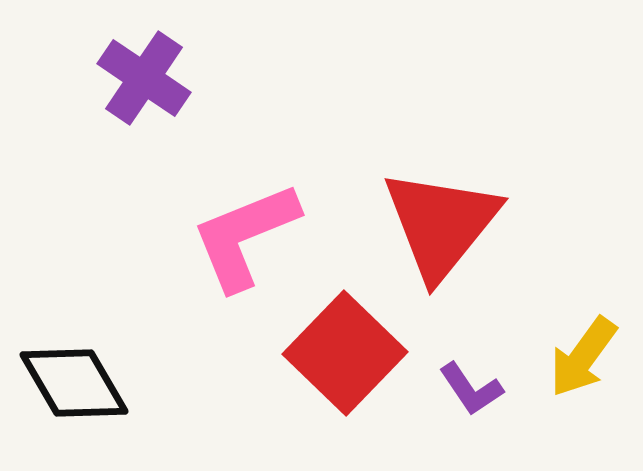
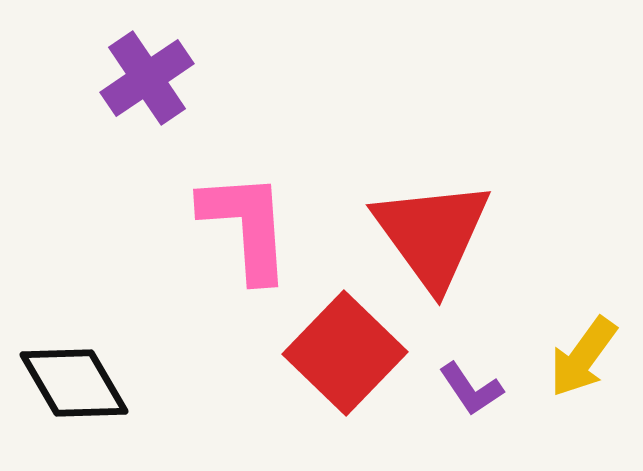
purple cross: moved 3 px right; rotated 22 degrees clockwise
red triangle: moved 9 px left, 10 px down; rotated 15 degrees counterclockwise
pink L-shape: moved 1 px right, 10 px up; rotated 108 degrees clockwise
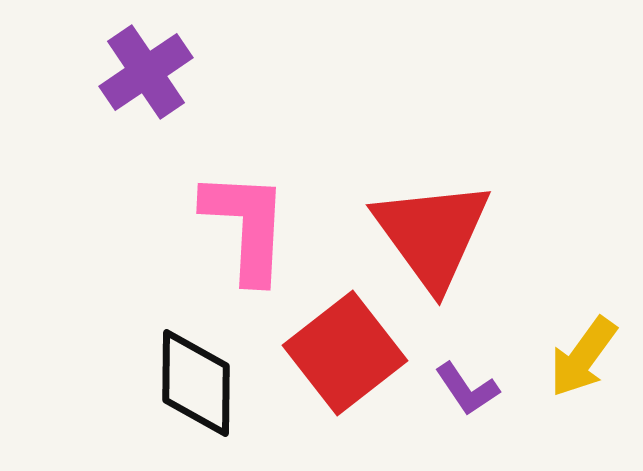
purple cross: moved 1 px left, 6 px up
pink L-shape: rotated 7 degrees clockwise
red square: rotated 8 degrees clockwise
black diamond: moved 122 px right; rotated 31 degrees clockwise
purple L-shape: moved 4 px left
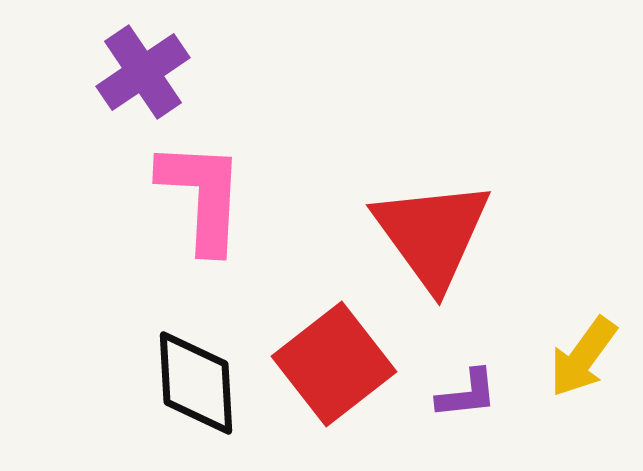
purple cross: moved 3 px left
pink L-shape: moved 44 px left, 30 px up
red square: moved 11 px left, 11 px down
black diamond: rotated 4 degrees counterclockwise
purple L-shape: moved 5 px down; rotated 62 degrees counterclockwise
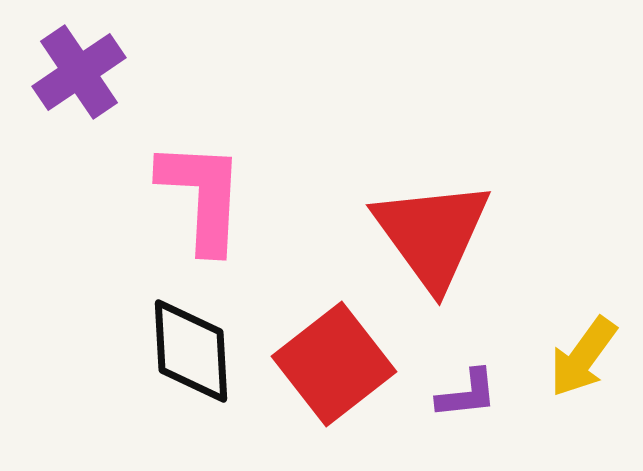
purple cross: moved 64 px left
black diamond: moved 5 px left, 32 px up
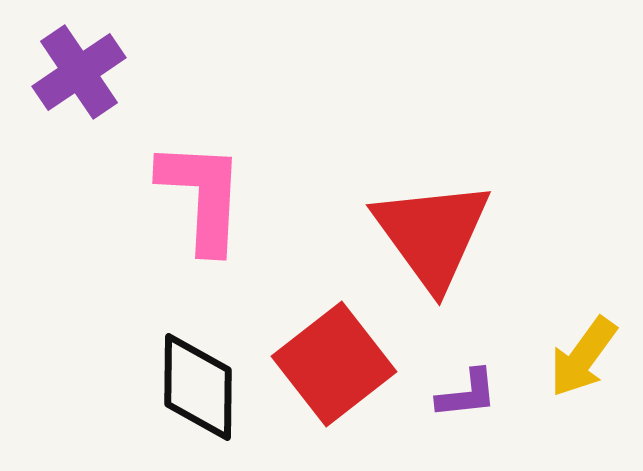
black diamond: moved 7 px right, 36 px down; rotated 4 degrees clockwise
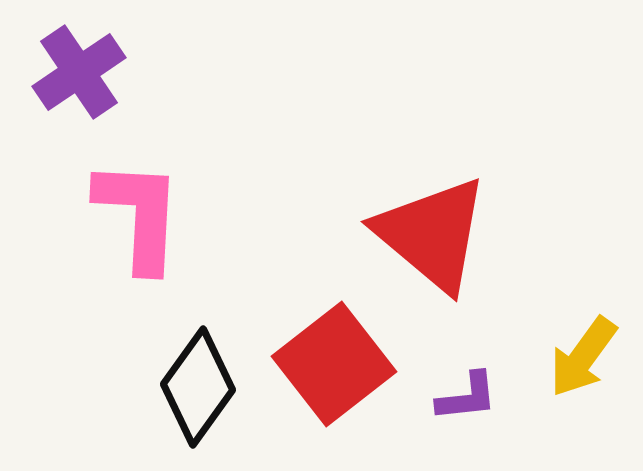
pink L-shape: moved 63 px left, 19 px down
red triangle: rotated 14 degrees counterclockwise
black diamond: rotated 35 degrees clockwise
purple L-shape: moved 3 px down
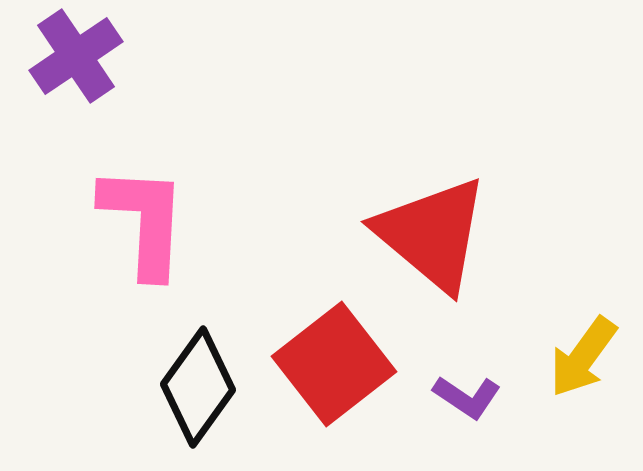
purple cross: moved 3 px left, 16 px up
pink L-shape: moved 5 px right, 6 px down
purple L-shape: rotated 40 degrees clockwise
